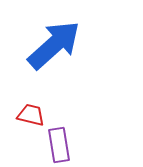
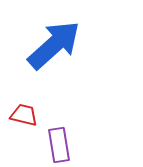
red trapezoid: moved 7 px left
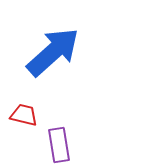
blue arrow: moved 1 px left, 7 px down
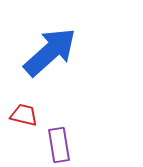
blue arrow: moved 3 px left
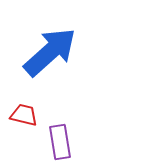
purple rectangle: moved 1 px right, 3 px up
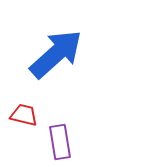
blue arrow: moved 6 px right, 2 px down
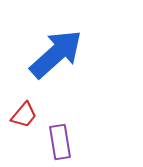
red trapezoid: rotated 116 degrees clockwise
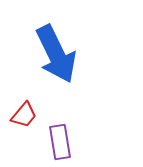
blue arrow: rotated 106 degrees clockwise
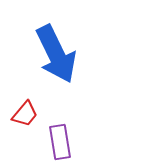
red trapezoid: moved 1 px right, 1 px up
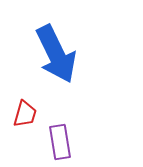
red trapezoid: rotated 24 degrees counterclockwise
